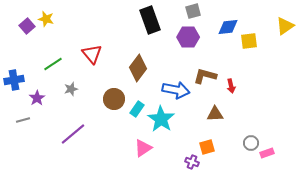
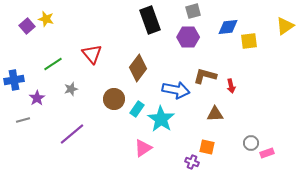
purple line: moved 1 px left
orange square: rotated 28 degrees clockwise
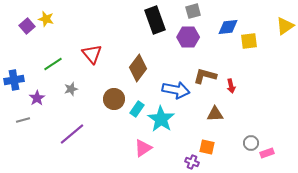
black rectangle: moved 5 px right
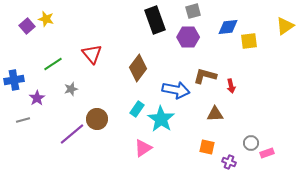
brown circle: moved 17 px left, 20 px down
purple cross: moved 37 px right
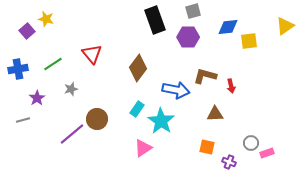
purple square: moved 5 px down
blue cross: moved 4 px right, 11 px up
cyan star: moved 2 px down
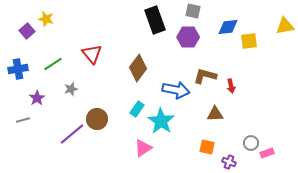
gray square: rotated 28 degrees clockwise
yellow triangle: rotated 24 degrees clockwise
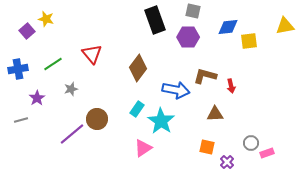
gray line: moved 2 px left
purple cross: moved 2 px left; rotated 24 degrees clockwise
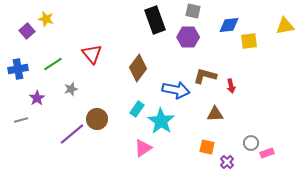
blue diamond: moved 1 px right, 2 px up
